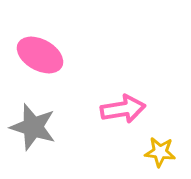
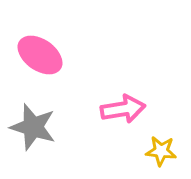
pink ellipse: rotated 6 degrees clockwise
yellow star: moved 1 px right, 1 px up
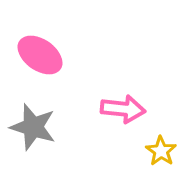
pink arrow: rotated 15 degrees clockwise
yellow star: rotated 28 degrees clockwise
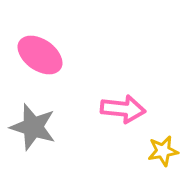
yellow star: moved 2 px right; rotated 28 degrees clockwise
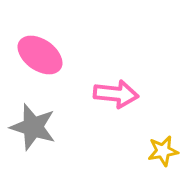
pink arrow: moved 7 px left, 15 px up
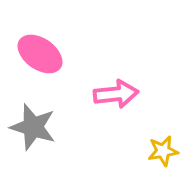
pink ellipse: moved 1 px up
pink arrow: rotated 12 degrees counterclockwise
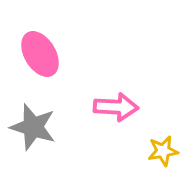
pink ellipse: rotated 24 degrees clockwise
pink arrow: moved 13 px down; rotated 9 degrees clockwise
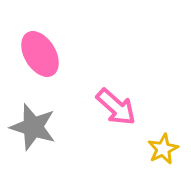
pink arrow: rotated 39 degrees clockwise
yellow star: moved 2 px up; rotated 16 degrees counterclockwise
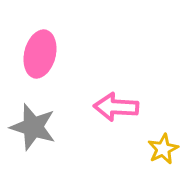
pink ellipse: rotated 45 degrees clockwise
pink arrow: rotated 141 degrees clockwise
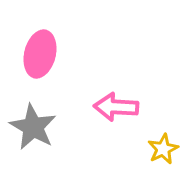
gray star: rotated 12 degrees clockwise
